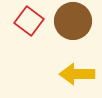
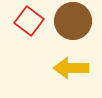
yellow arrow: moved 6 px left, 6 px up
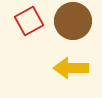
red square: rotated 24 degrees clockwise
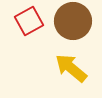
yellow arrow: rotated 40 degrees clockwise
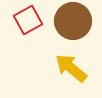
red square: moved 1 px left, 1 px up
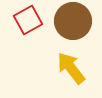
yellow arrow: rotated 12 degrees clockwise
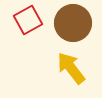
brown circle: moved 2 px down
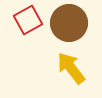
brown circle: moved 4 px left
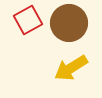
yellow arrow: rotated 84 degrees counterclockwise
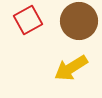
brown circle: moved 10 px right, 2 px up
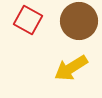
red square: rotated 32 degrees counterclockwise
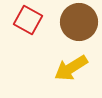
brown circle: moved 1 px down
